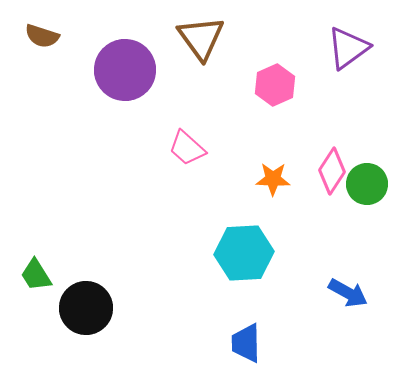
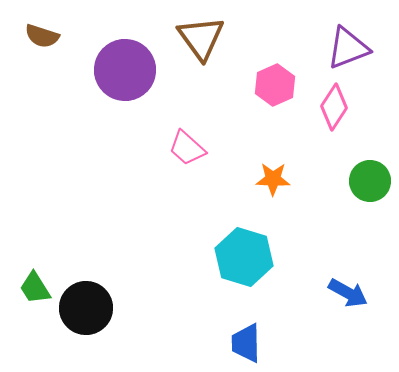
purple triangle: rotated 15 degrees clockwise
pink diamond: moved 2 px right, 64 px up
green circle: moved 3 px right, 3 px up
cyan hexagon: moved 4 px down; rotated 20 degrees clockwise
green trapezoid: moved 1 px left, 13 px down
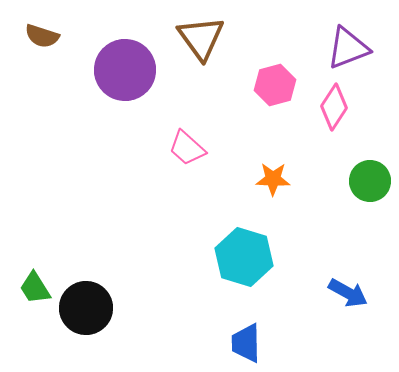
pink hexagon: rotated 9 degrees clockwise
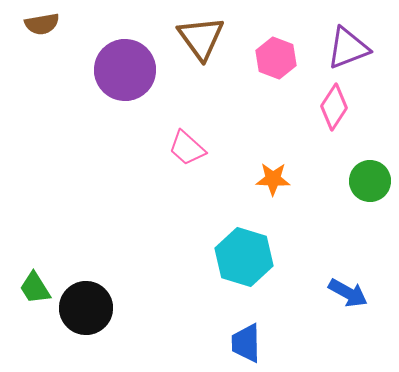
brown semicircle: moved 12 px up; rotated 28 degrees counterclockwise
pink hexagon: moved 1 px right, 27 px up; rotated 24 degrees counterclockwise
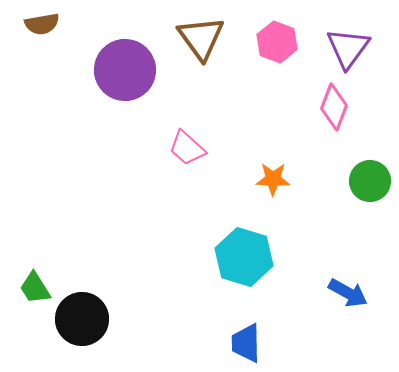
purple triangle: rotated 33 degrees counterclockwise
pink hexagon: moved 1 px right, 16 px up
pink diamond: rotated 12 degrees counterclockwise
black circle: moved 4 px left, 11 px down
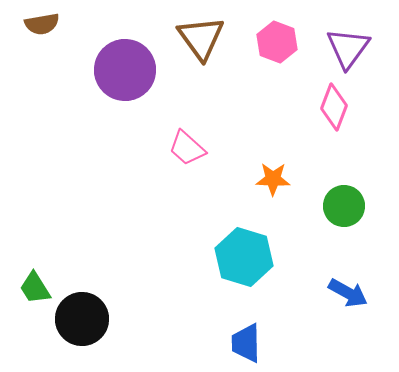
green circle: moved 26 px left, 25 px down
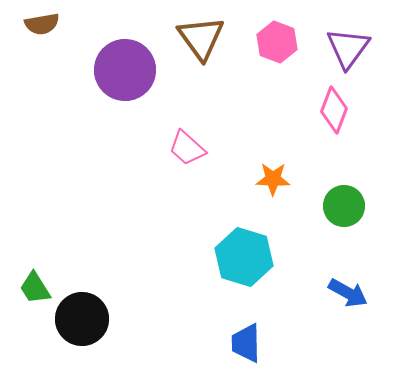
pink diamond: moved 3 px down
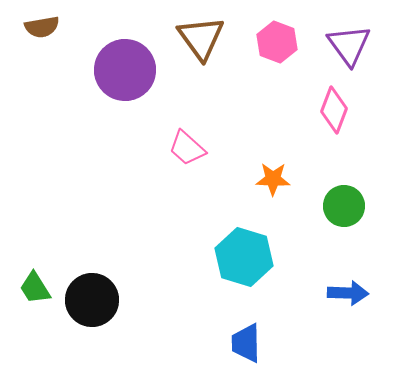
brown semicircle: moved 3 px down
purple triangle: moved 1 px right, 3 px up; rotated 12 degrees counterclockwise
blue arrow: rotated 27 degrees counterclockwise
black circle: moved 10 px right, 19 px up
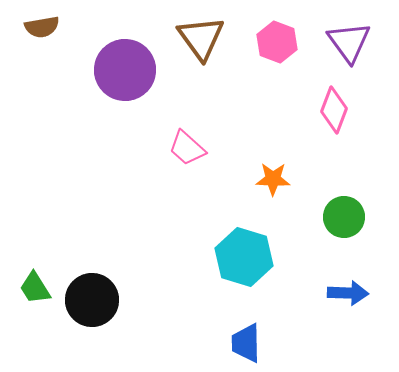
purple triangle: moved 3 px up
green circle: moved 11 px down
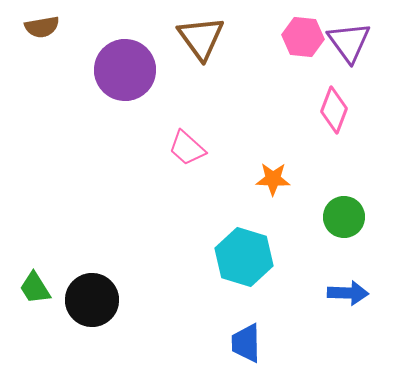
pink hexagon: moved 26 px right, 5 px up; rotated 15 degrees counterclockwise
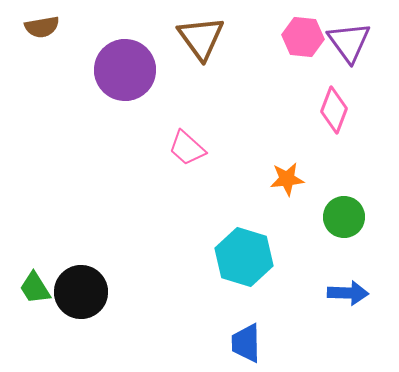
orange star: moved 14 px right; rotated 8 degrees counterclockwise
black circle: moved 11 px left, 8 px up
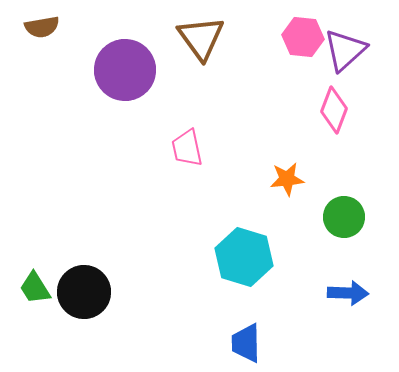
purple triangle: moved 4 px left, 8 px down; rotated 24 degrees clockwise
pink trapezoid: rotated 36 degrees clockwise
black circle: moved 3 px right
